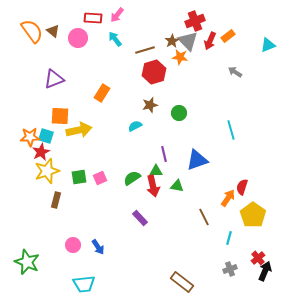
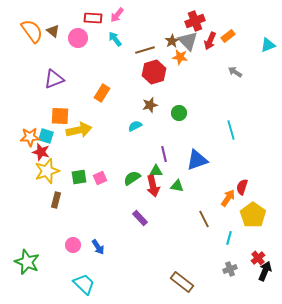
red star at (41, 152): rotated 30 degrees counterclockwise
brown line at (204, 217): moved 2 px down
cyan trapezoid at (84, 284): rotated 130 degrees counterclockwise
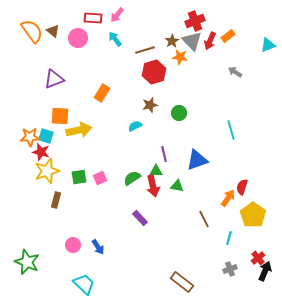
gray triangle at (188, 41): moved 4 px right
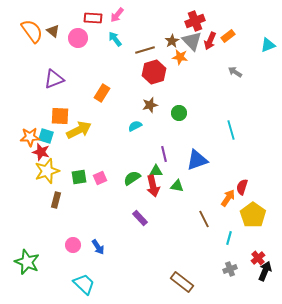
yellow arrow at (79, 130): rotated 15 degrees counterclockwise
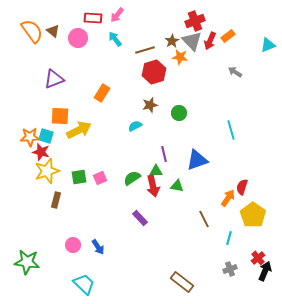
green star at (27, 262): rotated 15 degrees counterclockwise
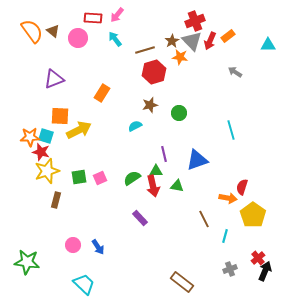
cyan triangle at (268, 45): rotated 21 degrees clockwise
orange arrow at (228, 198): rotated 66 degrees clockwise
cyan line at (229, 238): moved 4 px left, 2 px up
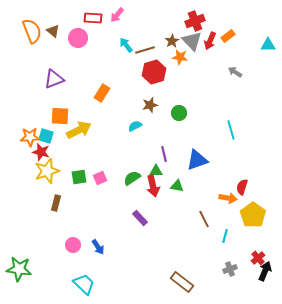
orange semicircle at (32, 31): rotated 15 degrees clockwise
cyan arrow at (115, 39): moved 11 px right, 6 px down
brown rectangle at (56, 200): moved 3 px down
green star at (27, 262): moved 8 px left, 7 px down
